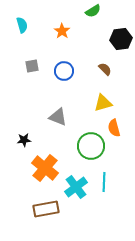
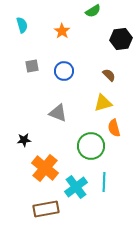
brown semicircle: moved 4 px right, 6 px down
gray triangle: moved 4 px up
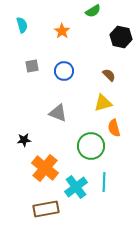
black hexagon: moved 2 px up; rotated 20 degrees clockwise
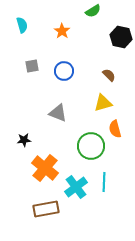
orange semicircle: moved 1 px right, 1 px down
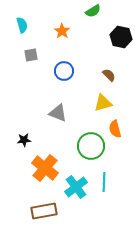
gray square: moved 1 px left, 11 px up
brown rectangle: moved 2 px left, 2 px down
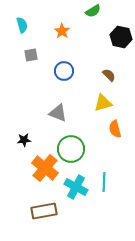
green circle: moved 20 px left, 3 px down
cyan cross: rotated 25 degrees counterclockwise
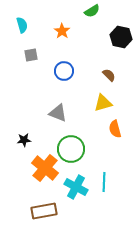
green semicircle: moved 1 px left
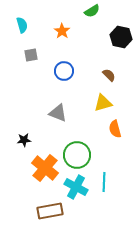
green circle: moved 6 px right, 6 px down
brown rectangle: moved 6 px right
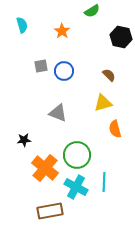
gray square: moved 10 px right, 11 px down
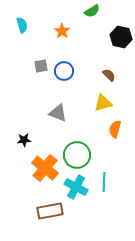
orange semicircle: rotated 30 degrees clockwise
